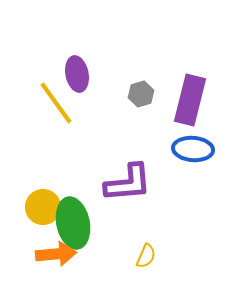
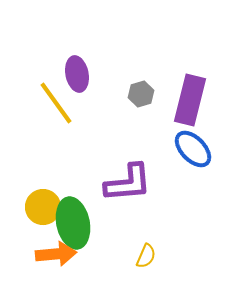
blue ellipse: rotated 42 degrees clockwise
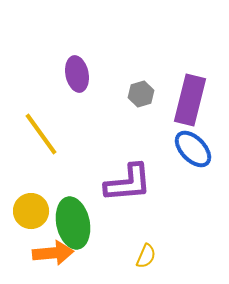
yellow line: moved 15 px left, 31 px down
yellow circle: moved 12 px left, 4 px down
orange arrow: moved 3 px left, 1 px up
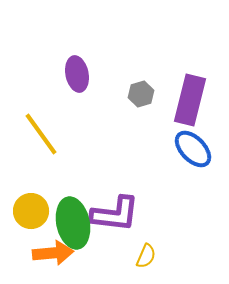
purple L-shape: moved 13 px left, 31 px down; rotated 12 degrees clockwise
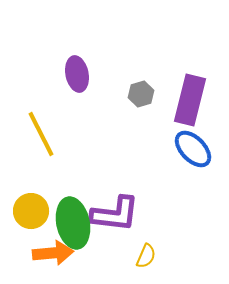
yellow line: rotated 9 degrees clockwise
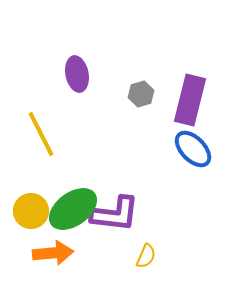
green ellipse: moved 14 px up; rotated 66 degrees clockwise
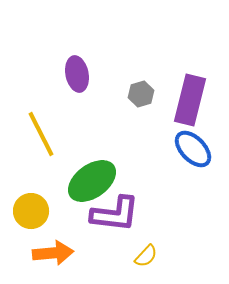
green ellipse: moved 19 px right, 28 px up
yellow semicircle: rotated 20 degrees clockwise
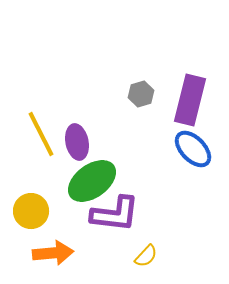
purple ellipse: moved 68 px down
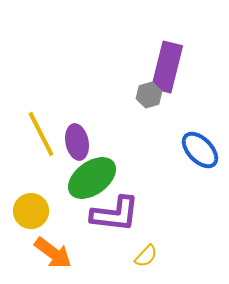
gray hexagon: moved 8 px right, 1 px down
purple rectangle: moved 23 px left, 33 px up
blue ellipse: moved 7 px right, 1 px down
green ellipse: moved 3 px up
orange arrow: rotated 42 degrees clockwise
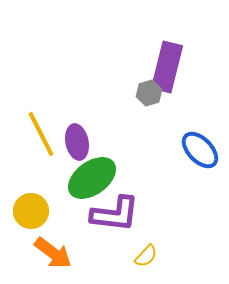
gray hexagon: moved 2 px up
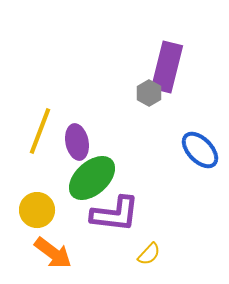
gray hexagon: rotated 15 degrees counterclockwise
yellow line: moved 1 px left, 3 px up; rotated 48 degrees clockwise
green ellipse: rotated 6 degrees counterclockwise
yellow circle: moved 6 px right, 1 px up
yellow semicircle: moved 3 px right, 2 px up
